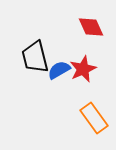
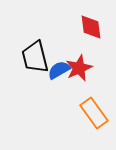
red diamond: rotated 16 degrees clockwise
red star: moved 4 px left, 1 px up
orange rectangle: moved 5 px up
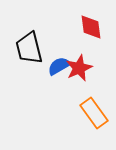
black trapezoid: moved 6 px left, 9 px up
blue semicircle: moved 4 px up
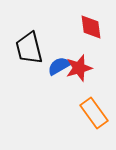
red star: rotated 8 degrees clockwise
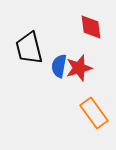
blue semicircle: rotated 50 degrees counterclockwise
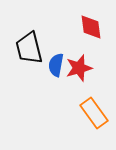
blue semicircle: moved 3 px left, 1 px up
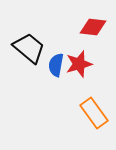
red diamond: moved 2 px right; rotated 76 degrees counterclockwise
black trapezoid: rotated 144 degrees clockwise
red star: moved 4 px up
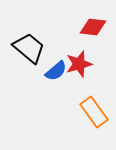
blue semicircle: moved 6 px down; rotated 140 degrees counterclockwise
orange rectangle: moved 1 px up
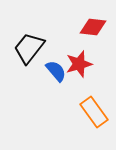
black trapezoid: rotated 92 degrees counterclockwise
blue semicircle: rotated 90 degrees counterclockwise
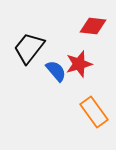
red diamond: moved 1 px up
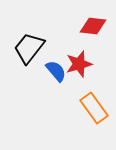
orange rectangle: moved 4 px up
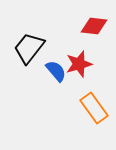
red diamond: moved 1 px right
